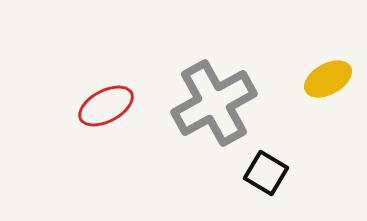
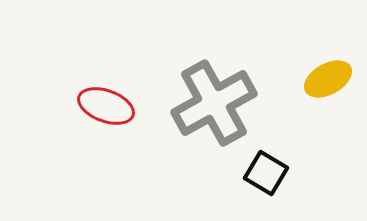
red ellipse: rotated 48 degrees clockwise
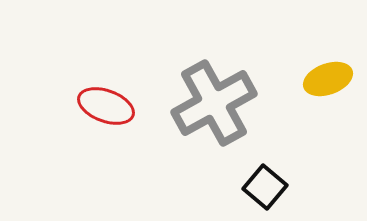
yellow ellipse: rotated 9 degrees clockwise
black square: moved 1 px left, 14 px down; rotated 9 degrees clockwise
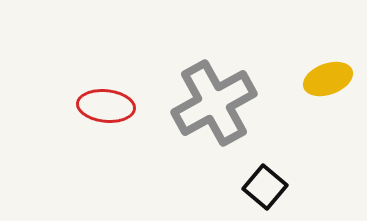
red ellipse: rotated 14 degrees counterclockwise
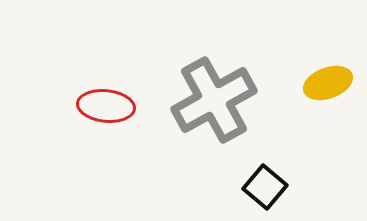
yellow ellipse: moved 4 px down
gray cross: moved 3 px up
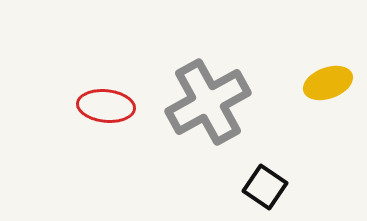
gray cross: moved 6 px left, 2 px down
black square: rotated 6 degrees counterclockwise
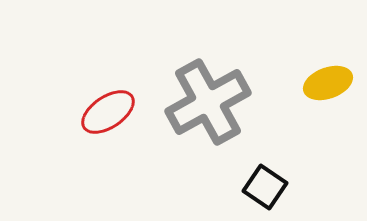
red ellipse: moved 2 px right, 6 px down; rotated 40 degrees counterclockwise
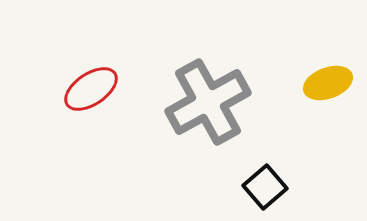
red ellipse: moved 17 px left, 23 px up
black square: rotated 15 degrees clockwise
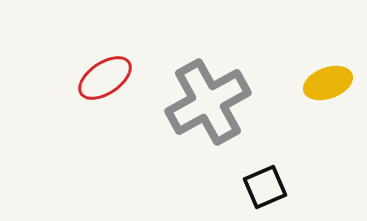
red ellipse: moved 14 px right, 11 px up
black square: rotated 18 degrees clockwise
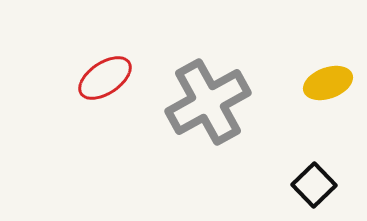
black square: moved 49 px right, 2 px up; rotated 21 degrees counterclockwise
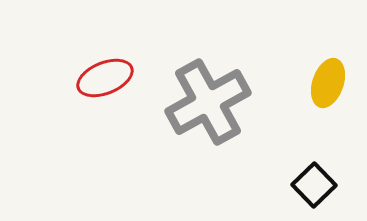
red ellipse: rotated 12 degrees clockwise
yellow ellipse: rotated 51 degrees counterclockwise
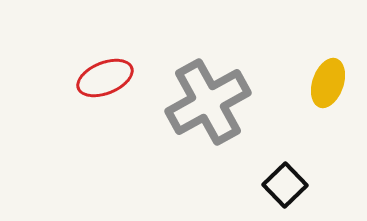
black square: moved 29 px left
